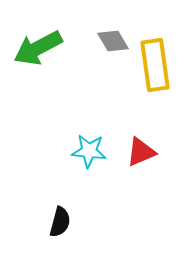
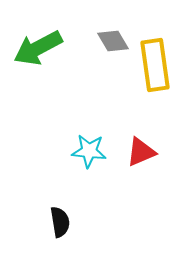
black semicircle: rotated 24 degrees counterclockwise
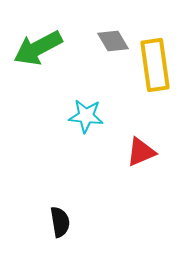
cyan star: moved 3 px left, 35 px up
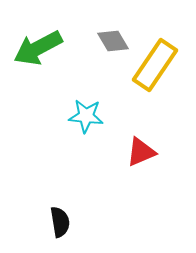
yellow rectangle: rotated 42 degrees clockwise
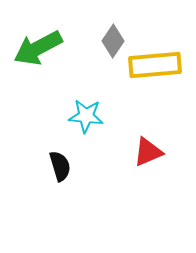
gray diamond: rotated 64 degrees clockwise
yellow rectangle: rotated 51 degrees clockwise
red triangle: moved 7 px right
black semicircle: moved 56 px up; rotated 8 degrees counterclockwise
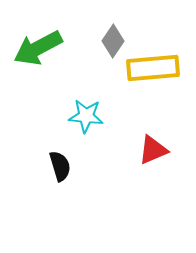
yellow rectangle: moved 2 px left, 3 px down
red triangle: moved 5 px right, 2 px up
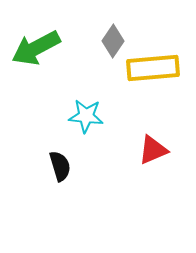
green arrow: moved 2 px left
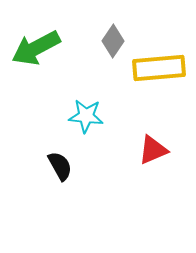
yellow rectangle: moved 6 px right
black semicircle: rotated 12 degrees counterclockwise
